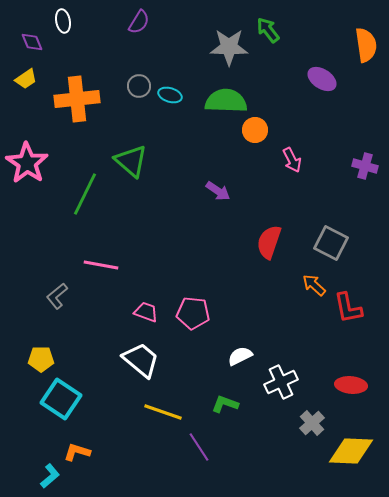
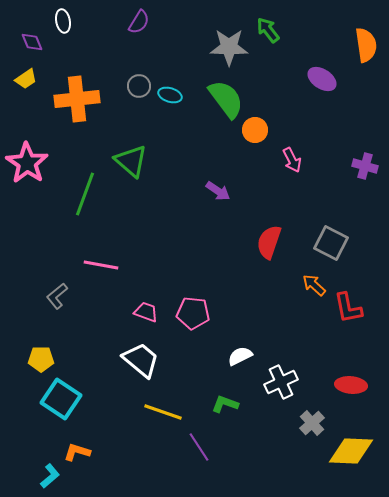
green semicircle: moved 2 px up; rotated 51 degrees clockwise
green line: rotated 6 degrees counterclockwise
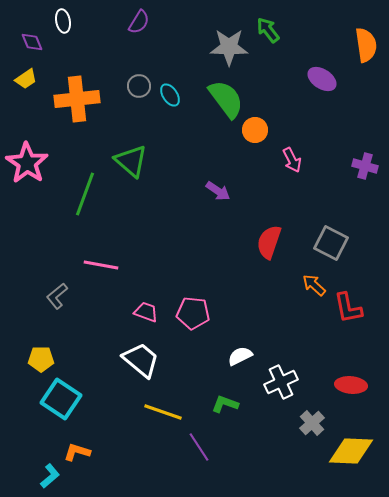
cyan ellipse: rotated 40 degrees clockwise
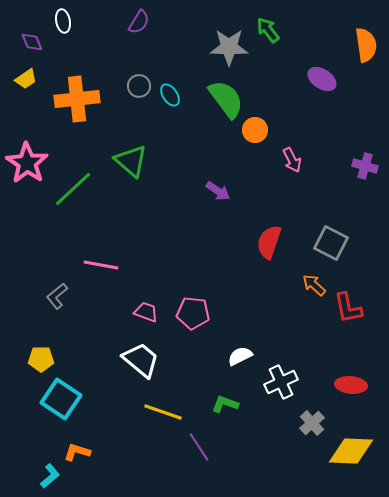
green line: moved 12 px left, 5 px up; rotated 27 degrees clockwise
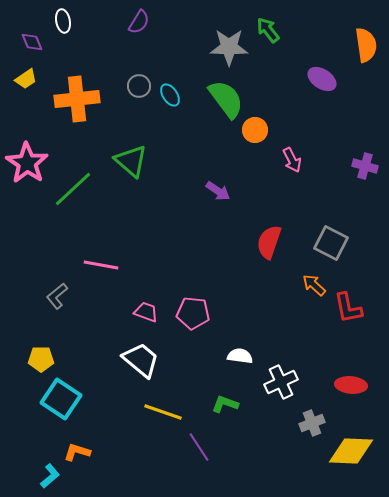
white semicircle: rotated 35 degrees clockwise
gray cross: rotated 20 degrees clockwise
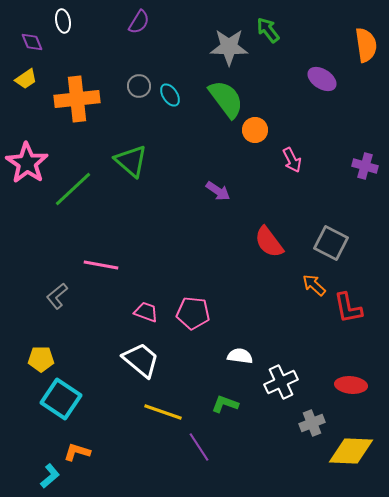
red semicircle: rotated 56 degrees counterclockwise
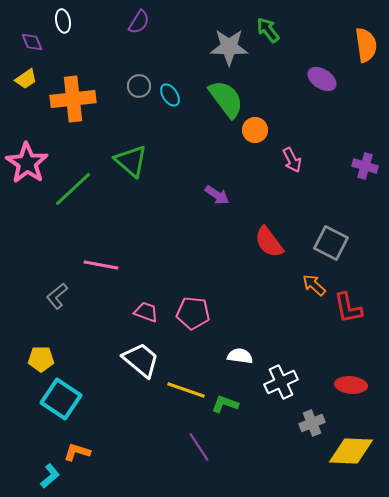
orange cross: moved 4 px left
purple arrow: moved 1 px left, 4 px down
yellow line: moved 23 px right, 22 px up
